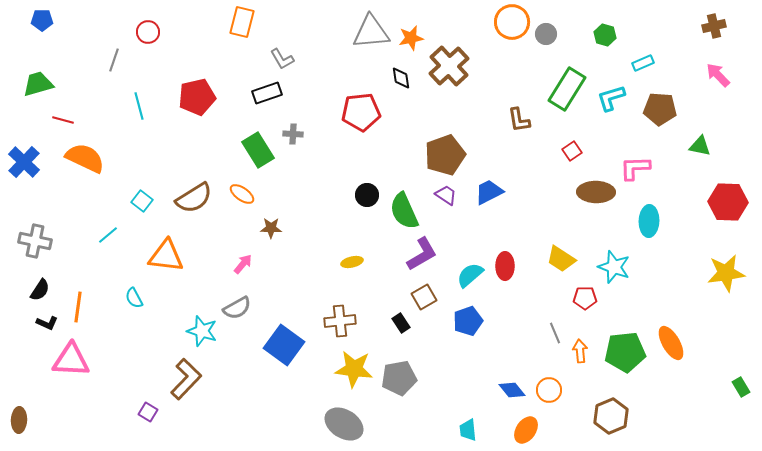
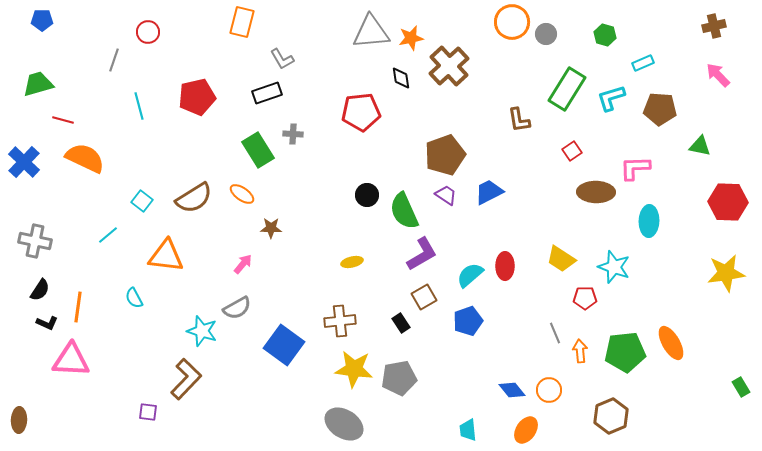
purple square at (148, 412): rotated 24 degrees counterclockwise
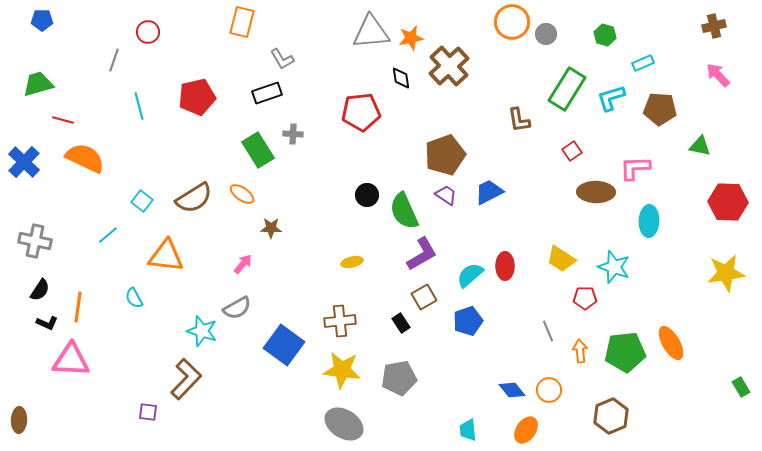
gray line at (555, 333): moved 7 px left, 2 px up
yellow star at (354, 369): moved 12 px left, 1 px down
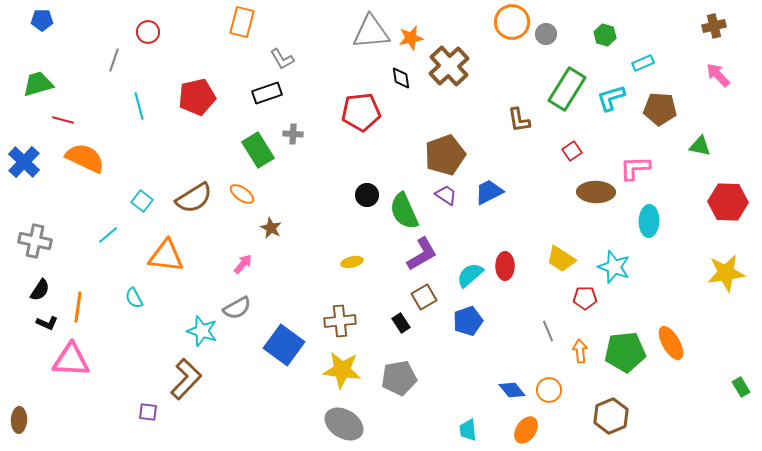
brown star at (271, 228): rotated 25 degrees clockwise
